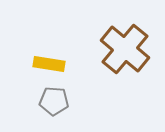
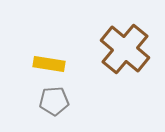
gray pentagon: rotated 8 degrees counterclockwise
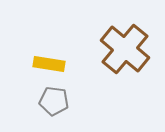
gray pentagon: rotated 12 degrees clockwise
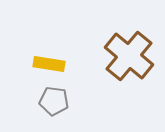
brown cross: moved 4 px right, 7 px down
